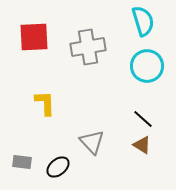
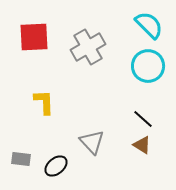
cyan semicircle: moved 6 px right, 4 px down; rotated 28 degrees counterclockwise
gray cross: rotated 20 degrees counterclockwise
cyan circle: moved 1 px right
yellow L-shape: moved 1 px left, 1 px up
gray rectangle: moved 1 px left, 3 px up
black ellipse: moved 2 px left, 1 px up
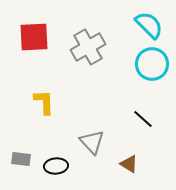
cyan circle: moved 4 px right, 2 px up
brown triangle: moved 13 px left, 19 px down
black ellipse: rotated 35 degrees clockwise
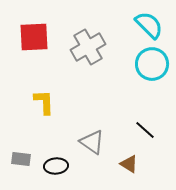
black line: moved 2 px right, 11 px down
gray triangle: rotated 12 degrees counterclockwise
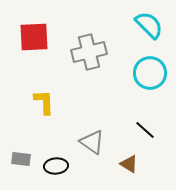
gray cross: moved 1 px right, 5 px down; rotated 16 degrees clockwise
cyan circle: moved 2 px left, 9 px down
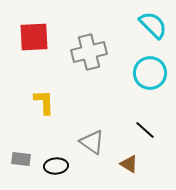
cyan semicircle: moved 4 px right
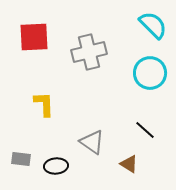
yellow L-shape: moved 2 px down
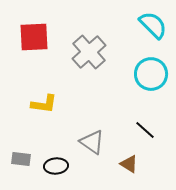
gray cross: rotated 28 degrees counterclockwise
cyan circle: moved 1 px right, 1 px down
yellow L-shape: rotated 100 degrees clockwise
